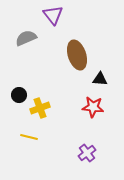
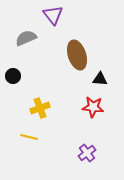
black circle: moved 6 px left, 19 px up
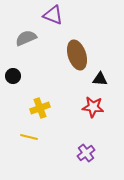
purple triangle: rotated 30 degrees counterclockwise
purple cross: moved 1 px left
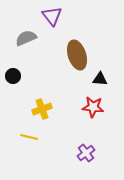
purple triangle: moved 1 px left, 1 px down; rotated 30 degrees clockwise
yellow cross: moved 2 px right, 1 px down
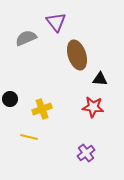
purple triangle: moved 4 px right, 6 px down
black circle: moved 3 px left, 23 px down
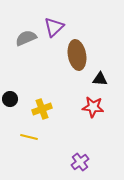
purple triangle: moved 2 px left, 5 px down; rotated 25 degrees clockwise
brown ellipse: rotated 8 degrees clockwise
purple cross: moved 6 px left, 9 px down
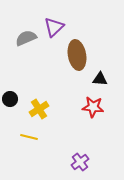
yellow cross: moved 3 px left; rotated 12 degrees counterclockwise
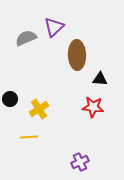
brown ellipse: rotated 8 degrees clockwise
yellow line: rotated 18 degrees counterclockwise
purple cross: rotated 12 degrees clockwise
